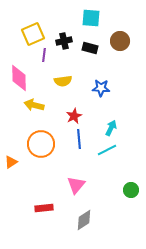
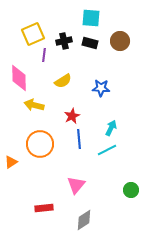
black rectangle: moved 5 px up
yellow semicircle: rotated 24 degrees counterclockwise
red star: moved 2 px left
orange circle: moved 1 px left
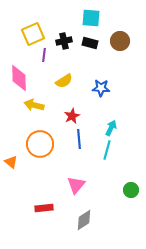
yellow semicircle: moved 1 px right
cyan line: rotated 48 degrees counterclockwise
orange triangle: rotated 48 degrees counterclockwise
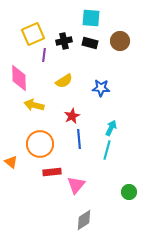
green circle: moved 2 px left, 2 px down
red rectangle: moved 8 px right, 36 px up
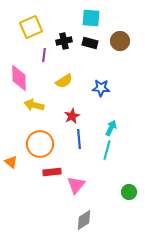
yellow square: moved 2 px left, 7 px up
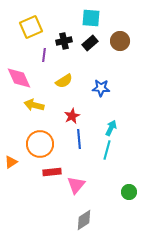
black rectangle: rotated 56 degrees counterclockwise
pink diamond: rotated 24 degrees counterclockwise
orange triangle: rotated 48 degrees clockwise
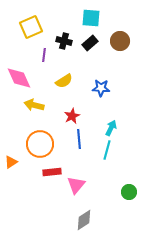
black cross: rotated 28 degrees clockwise
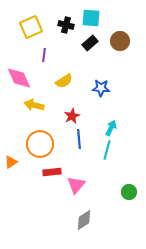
black cross: moved 2 px right, 16 px up
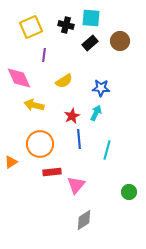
cyan arrow: moved 15 px left, 15 px up
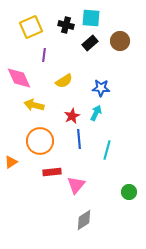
orange circle: moved 3 px up
